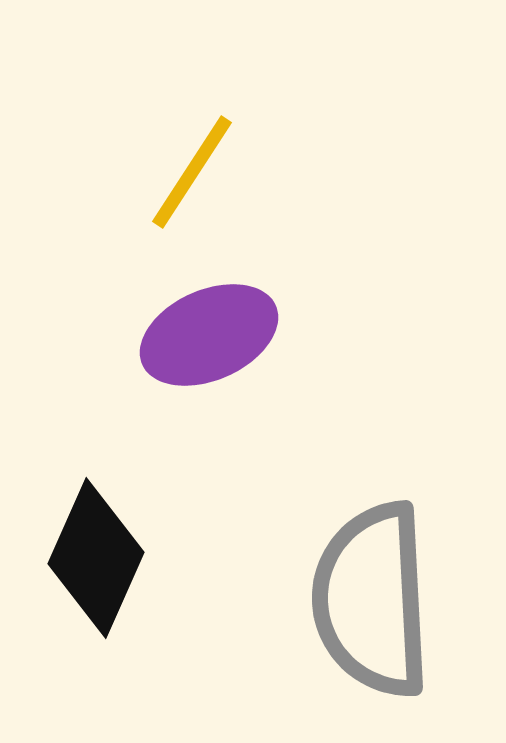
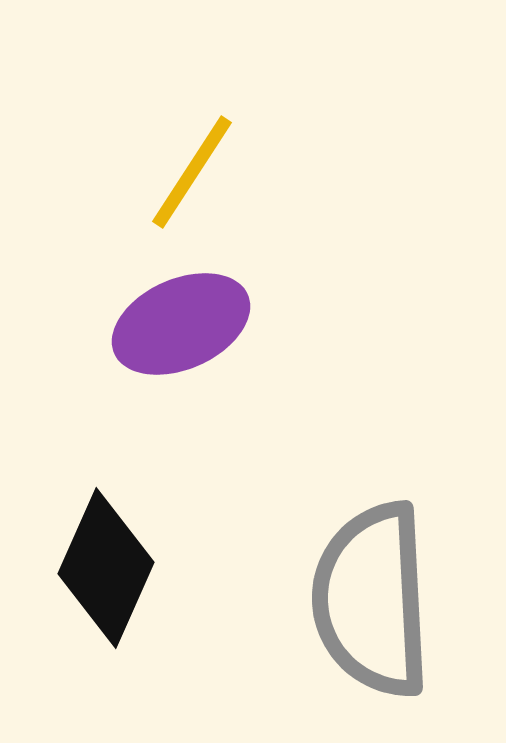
purple ellipse: moved 28 px left, 11 px up
black diamond: moved 10 px right, 10 px down
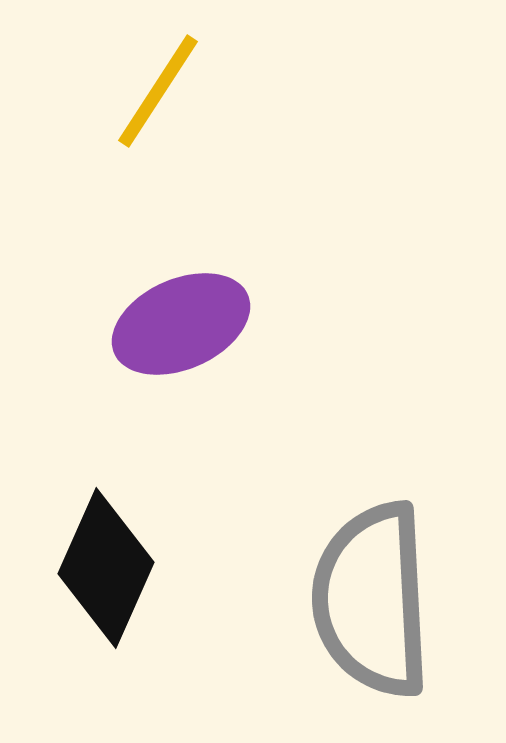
yellow line: moved 34 px left, 81 px up
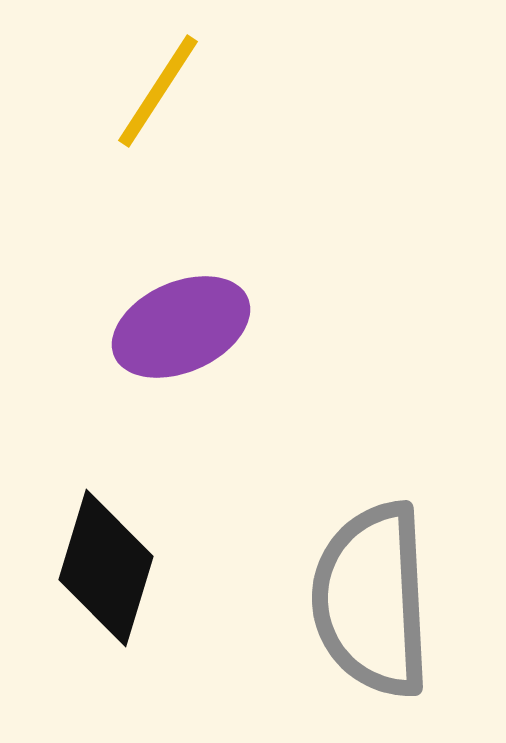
purple ellipse: moved 3 px down
black diamond: rotated 7 degrees counterclockwise
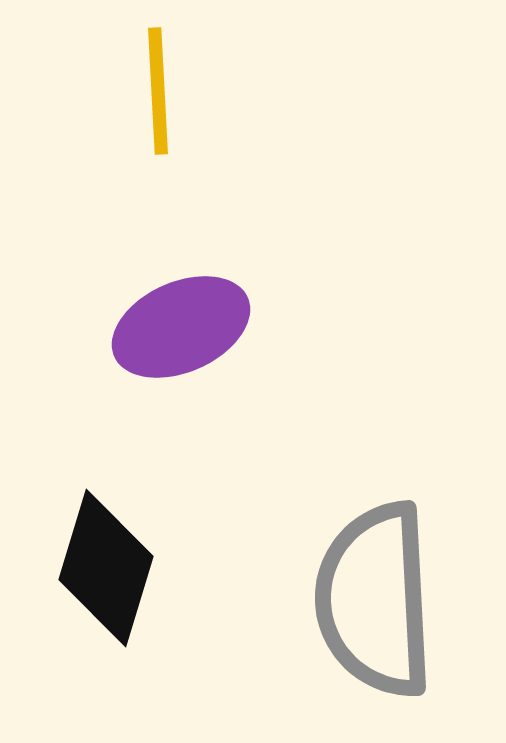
yellow line: rotated 36 degrees counterclockwise
gray semicircle: moved 3 px right
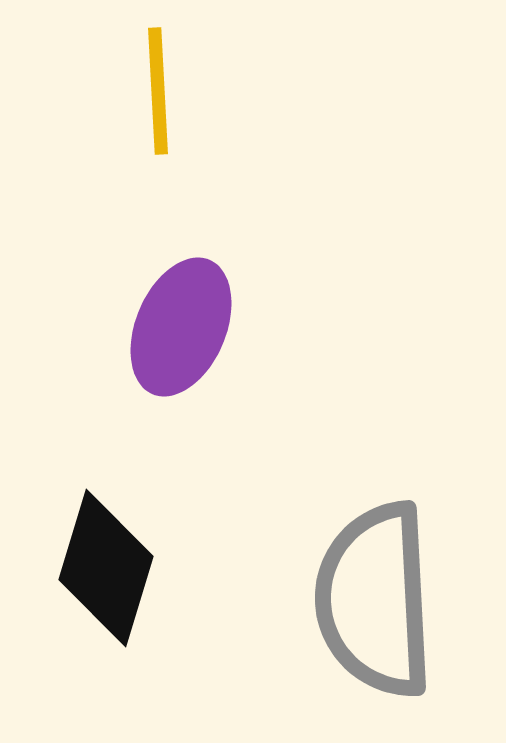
purple ellipse: rotated 43 degrees counterclockwise
